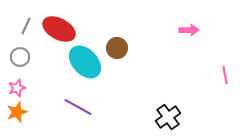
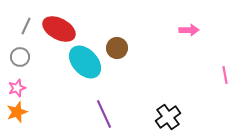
purple line: moved 26 px right, 7 px down; rotated 36 degrees clockwise
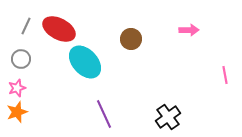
brown circle: moved 14 px right, 9 px up
gray circle: moved 1 px right, 2 px down
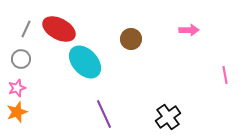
gray line: moved 3 px down
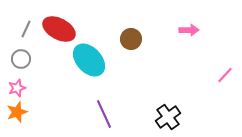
cyan ellipse: moved 4 px right, 2 px up
pink line: rotated 54 degrees clockwise
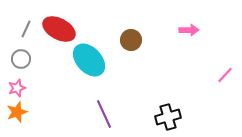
brown circle: moved 1 px down
black cross: rotated 20 degrees clockwise
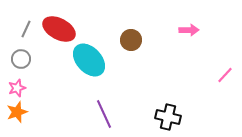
black cross: rotated 30 degrees clockwise
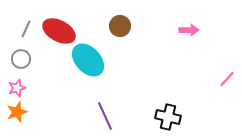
red ellipse: moved 2 px down
brown circle: moved 11 px left, 14 px up
cyan ellipse: moved 1 px left
pink line: moved 2 px right, 4 px down
purple line: moved 1 px right, 2 px down
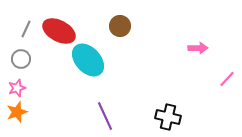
pink arrow: moved 9 px right, 18 px down
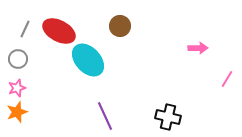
gray line: moved 1 px left
gray circle: moved 3 px left
pink line: rotated 12 degrees counterclockwise
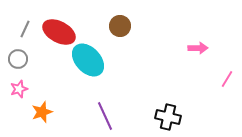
red ellipse: moved 1 px down
pink star: moved 2 px right, 1 px down
orange star: moved 25 px right
